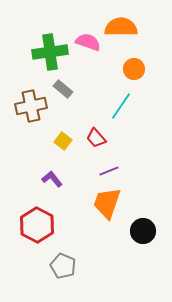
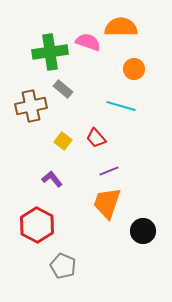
cyan line: rotated 72 degrees clockwise
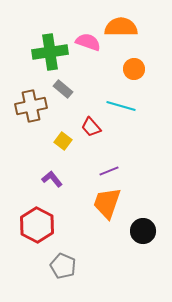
red trapezoid: moved 5 px left, 11 px up
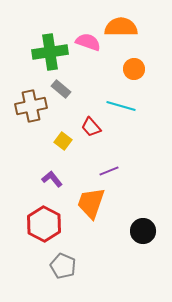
gray rectangle: moved 2 px left
orange trapezoid: moved 16 px left
red hexagon: moved 7 px right, 1 px up
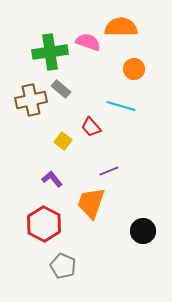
brown cross: moved 6 px up
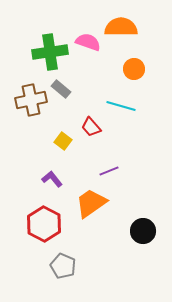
orange trapezoid: rotated 36 degrees clockwise
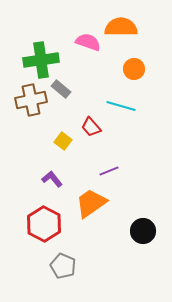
green cross: moved 9 px left, 8 px down
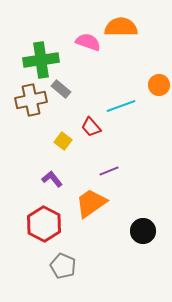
orange circle: moved 25 px right, 16 px down
cyan line: rotated 36 degrees counterclockwise
